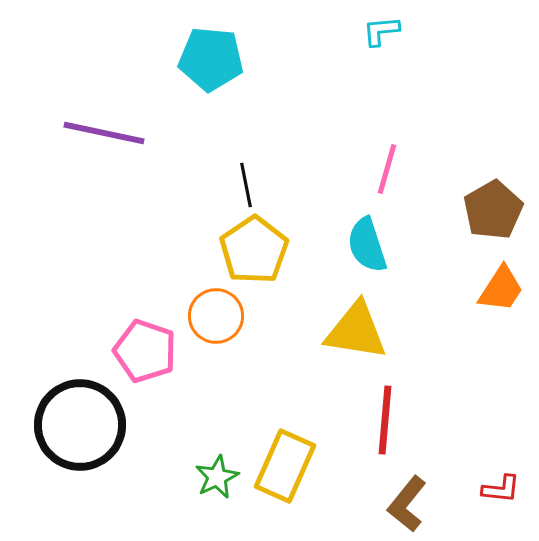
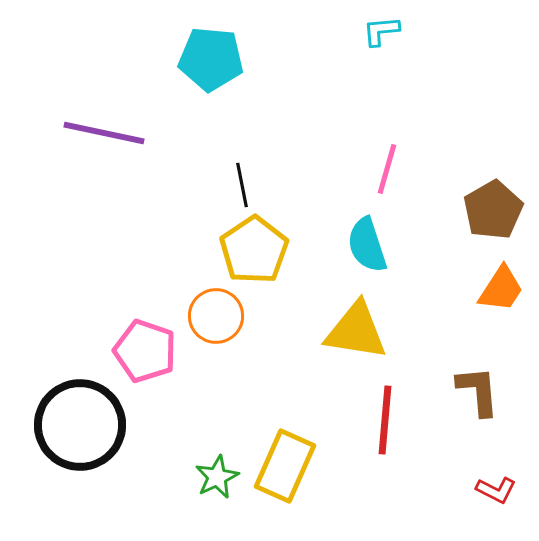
black line: moved 4 px left
red L-shape: moved 5 px left, 1 px down; rotated 21 degrees clockwise
brown L-shape: moved 71 px right, 113 px up; rotated 136 degrees clockwise
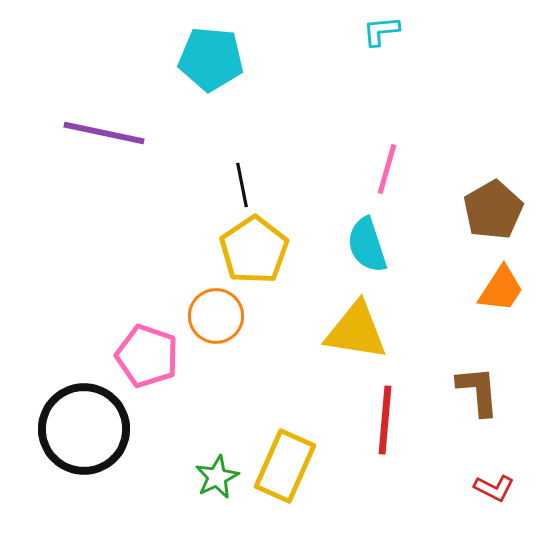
pink pentagon: moved 2 px right, 5 px down
black circle: moved 4 px right, 4 px down
red L-shape: moved 2 px left, 2 px up
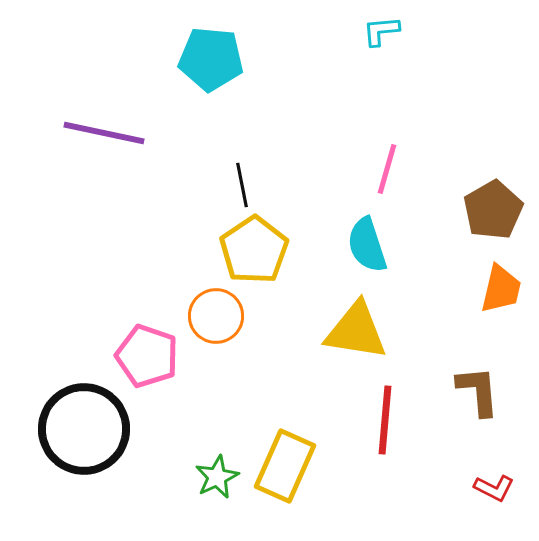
orange trapezoid: rotated 20 degrees counterclockwise
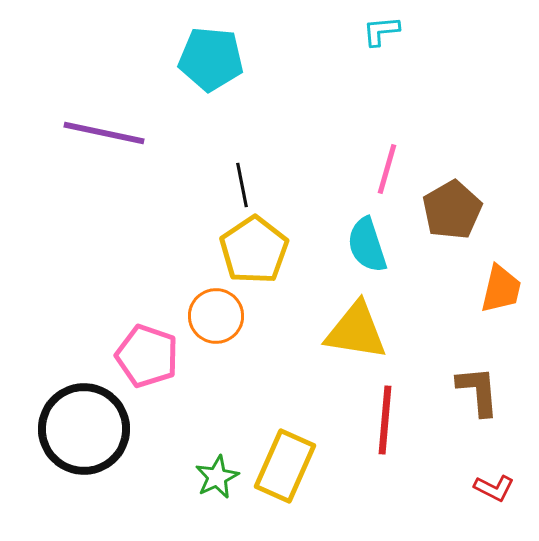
brown pentagon: moved 41 px left
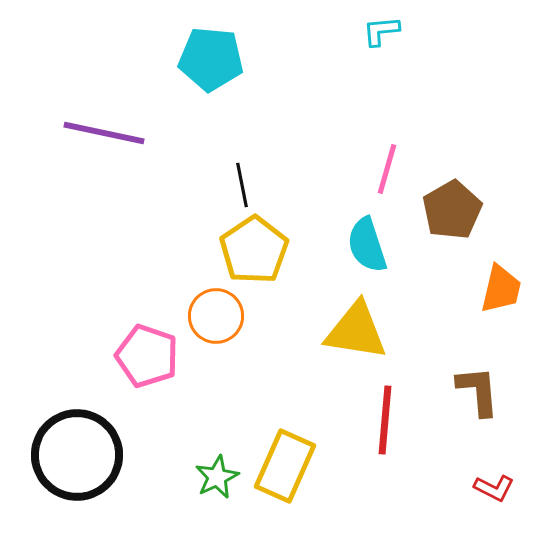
black circle: moved 7 px left, 26 px down
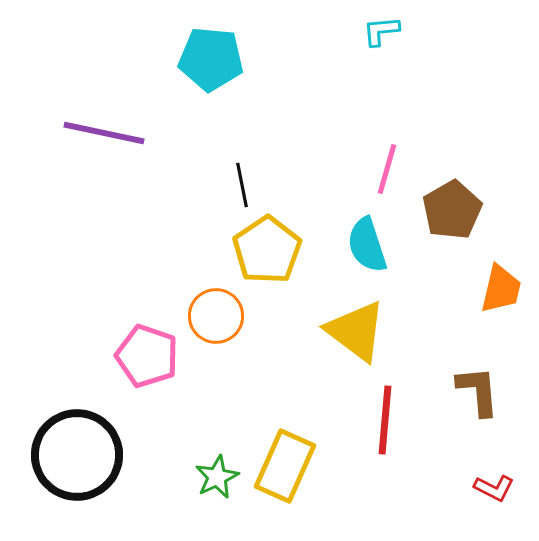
yellow pentagon: moved 13 px right
yellow triangle: rotated 28 degrees clockwise
